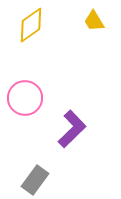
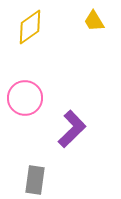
yellow diamond: moved 1 px left, 2 px down
gray rectangle: rotated 28 degrees counterclockwise
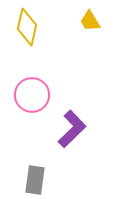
yellow trapezoid: moved 4 px left
yellow diamond: moved 3 px left; rotated 42 degrees counterclockwise
pink circle: moved 7 px right, 3 px up
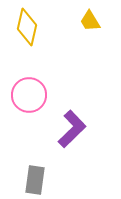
pink circle: moved 3 px left
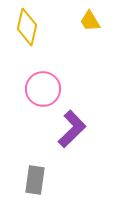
pink circle: moved 14 px right, 6 px up
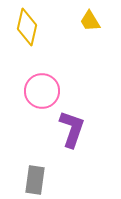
pink circle: moved 1 px left, 2 px down
purple L-shape: rotated 27 degrees counterclockwise
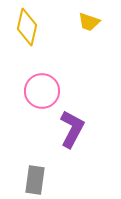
yellow trapezoid: moved 1 px left, 1 px down; rotated 40 degrees counterclockwise
purple L-shape: rotated 9 degrees clockwise
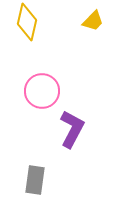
yellow trapezoid: moved 4 px right, 1 px up; rotated 65 degrees counterclockwise
yellow diamond: moved 5 px up
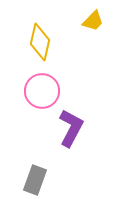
yellow diamond: moved 13 px right, 20 px down
purple L-shape: moved 1 px left, 1 px up
gray rectangle: rotated 12 degrees clockwise
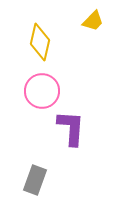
purple L-shape: rotated 24 degrees counterclockwise
